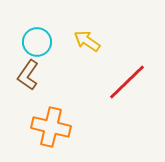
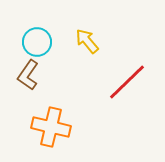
yellow arrow: rotated 16 degrees clockwise
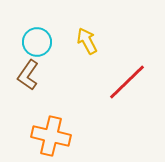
yellow arrow: rotated 12 degrees clockwise
orange cross: moved 9 px down
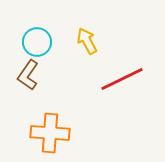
red line: moved 5 px left, 3 px up; rotated 18 degrees clockwise
orange cross: moved 1 px left, 3 px up; rotated 9 degrees counterclockwise
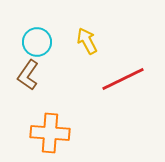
red line: moved 1 px right
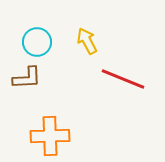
brown L-shape: moved 1 px left, 3 px down; rotated 128 degrees counterclockwise
red line: rotated 48 degrees clockwise
orange cross: moved 3 px down; rotated 6 degrees counterclockwise
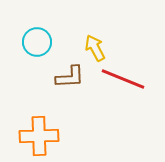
yellow arrow: moved 8 px right, 7 px down
brown L-shape: moved 43 px right, 1 px up
orange cross: moved 11 px left
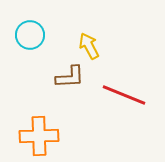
cyan circle: moved 7 px left, 7 px up
yellow arrow: moved 6 px left, 2 px up
red line: moved 1 px right, 16 px down
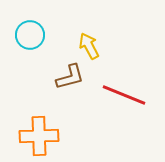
brown L-shape: rotated 12 degrees counterclockwise
